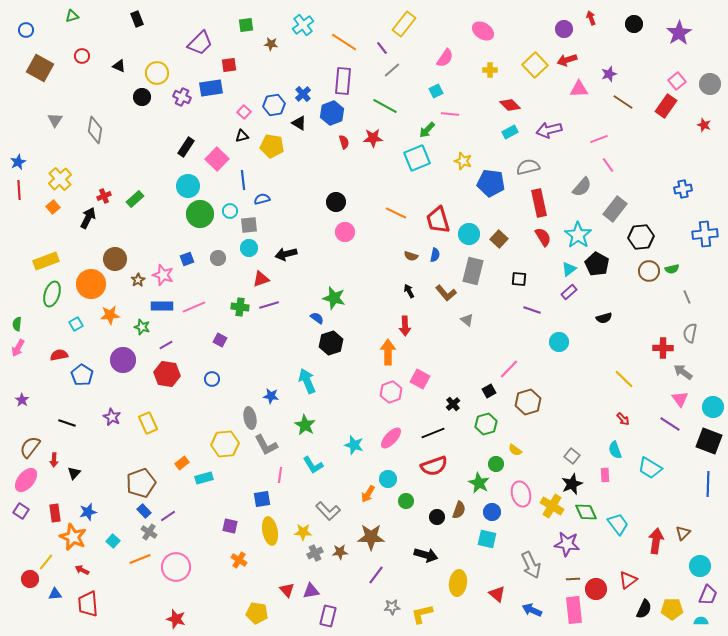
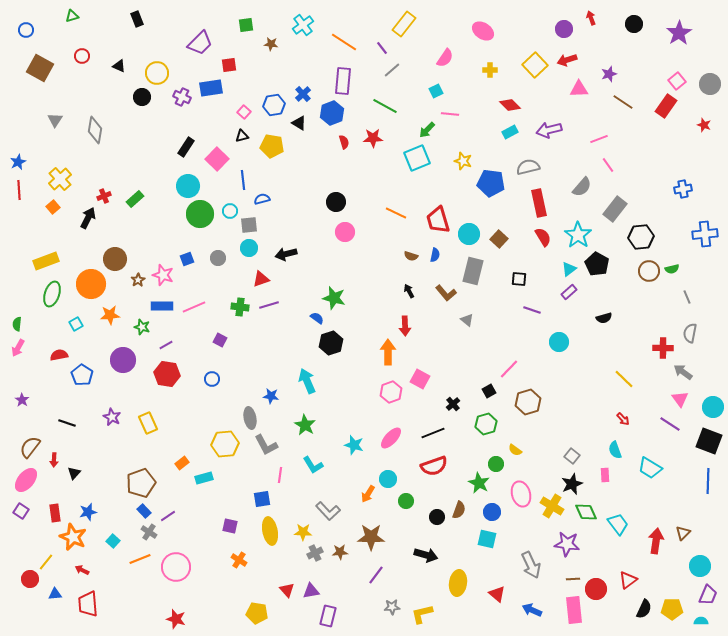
blue line at (708, 484): moved 3 px up
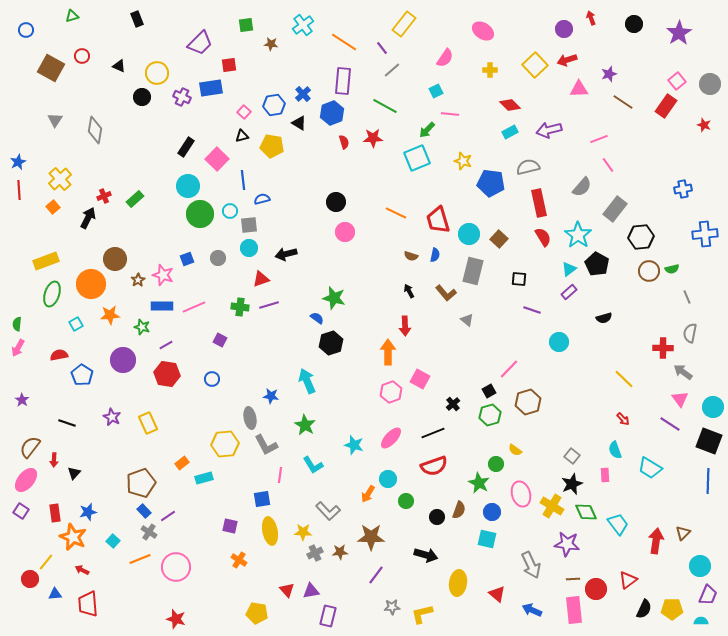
brown square at (40, 68): moved 11 px right
green hexagon at (486, 424): moved 4 px right, 9 px up
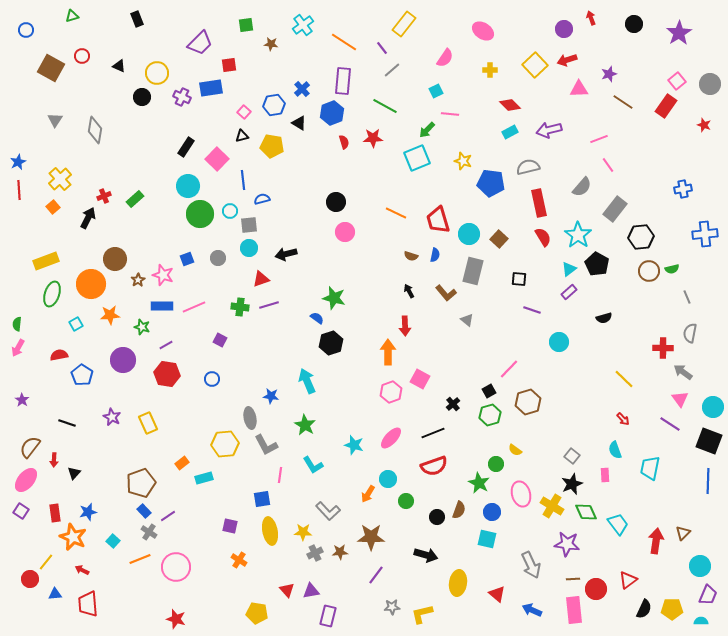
blue cross at (303, 94): moved 1 px left, 5 px up
cyan trapezoid at (650, 468): rotated 70 degrees clockwise
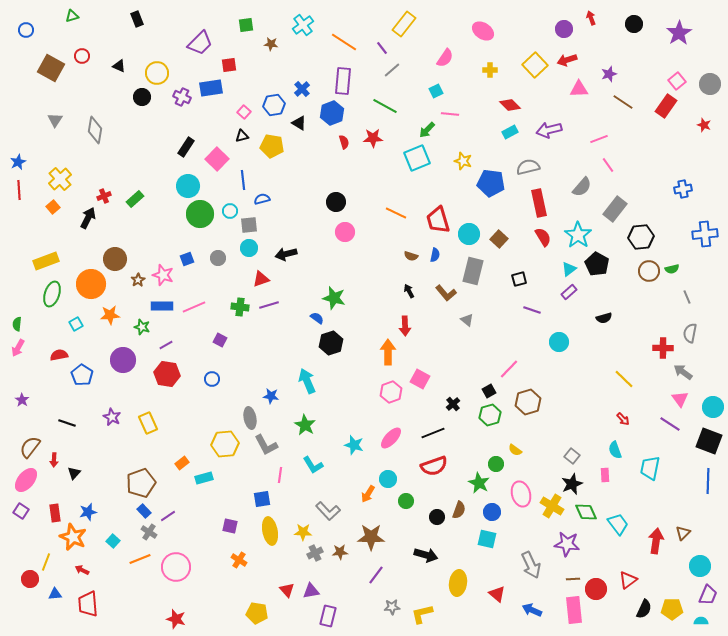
black square at (519, 279): rotated 21 degrees counterclockwise
yellow line at (46, 562): rotated 18 degrees counterclockwise
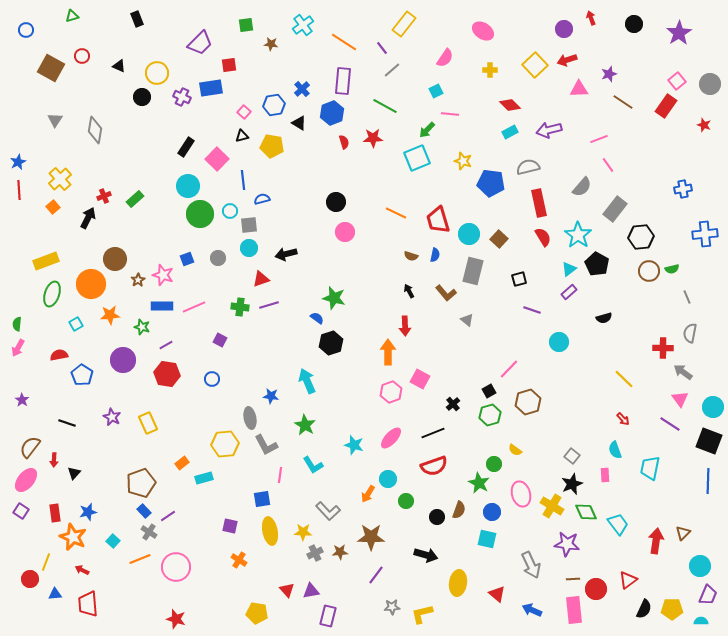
green circle at (496, 464): moved 2 px left
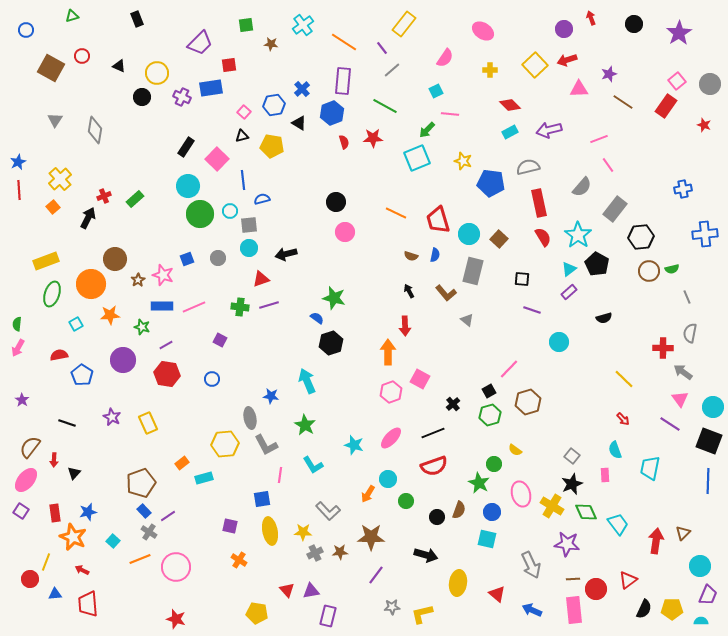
black square at (519, 279): moved 3 px right; rotated 21 degrees clockwise
